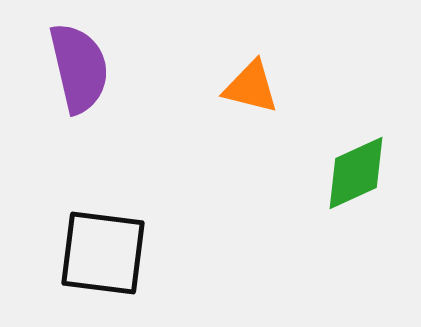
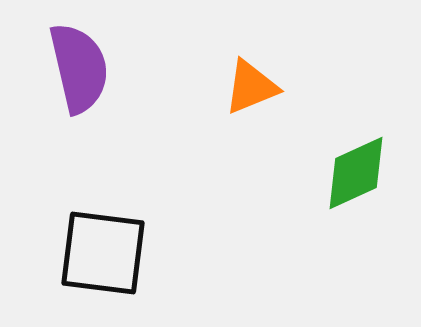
orange triangle: rotated 36 degrees counterclockwise
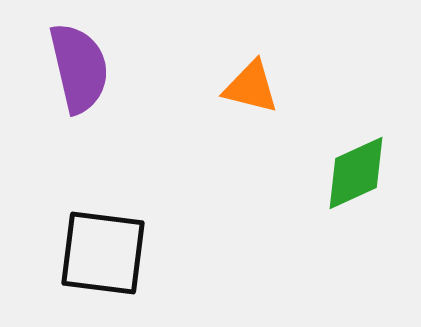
orange triangle: rotated 36 degrees clockwise
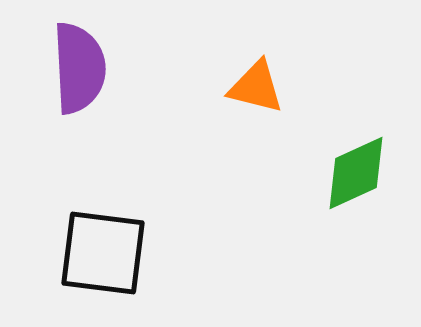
purple semicircle: rotated 10 degrees clockwise
orange triangle: moved 5 px right
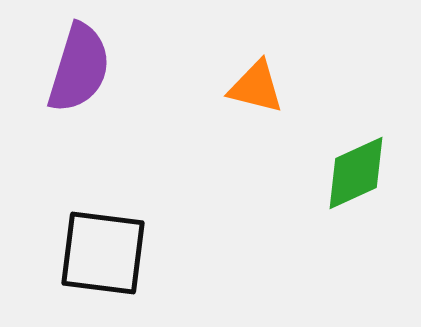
purple semicircle: rotated 20 degrees clockwise
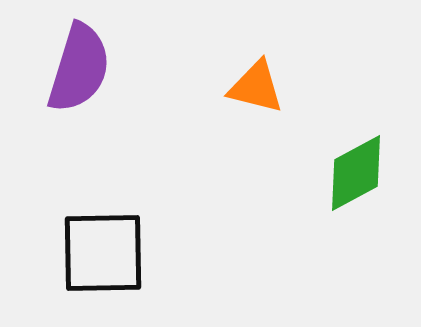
green diamond: rotated 4 degrees counterclockwise
black square: rotated 8 degrees counterclockwise
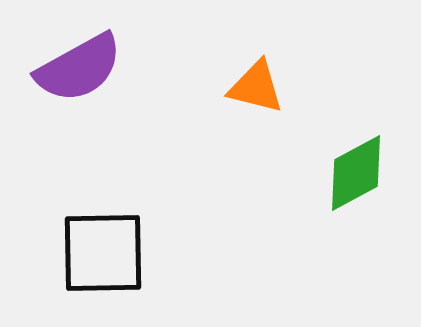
purple semicircle: rotated 44 degrees clockwise
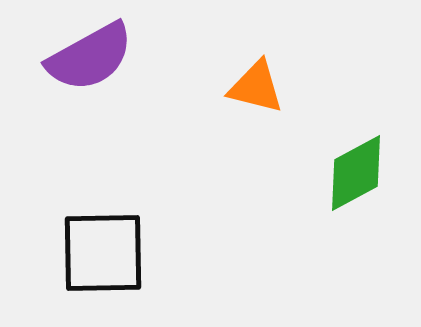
purple semicircle: moved 11 px right, 11 px up
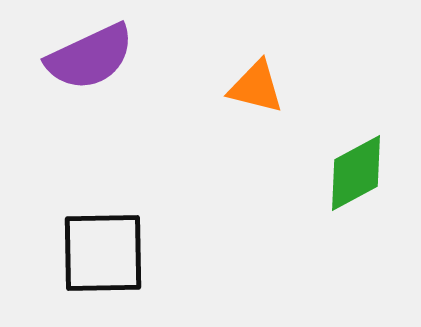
purple semicircle: rotated 4 degrees clockwise
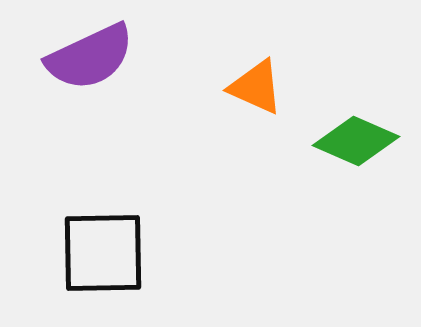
orange triangle: rotated 10 degrees clockwise
green diamond: moved 32 px up; rotated 52 degrees clockwise
